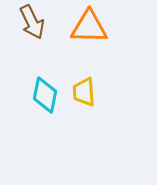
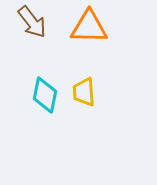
brown arrow: rotated 12 degrees counterclockwise
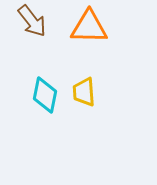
brown arrow: moved 1 px up
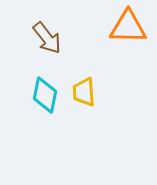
brown arrow: moved 15 px right, 17 px down
orange triangle: moved 39 px right
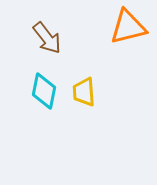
orange triangle: rotated 15 degrees counterclockwise
cyan diamond: moved 1 px left, 4 px up
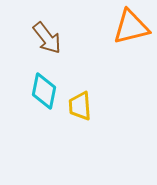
orange triangle: moved 3 px right
yellow trapezoid: moved 4 px left, 14 px down
